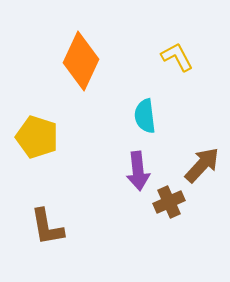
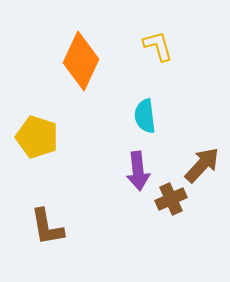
yellow L-shape: moved 19 px left, 11 px up; rotated 12 degrees clockwise
brown cross: moved 2 px right, 3 px up
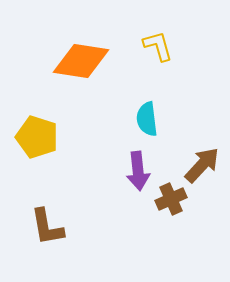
orange diamond: rotated 74 degrees clockwise
cyan semicircle: moved 2 px right, 3 px down
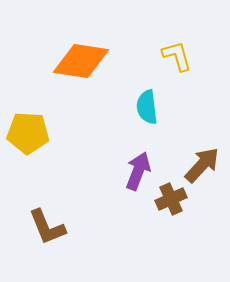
yellow L-shape: moved 19 px right, 10 px down
cyan semicircle: moved 12 px up
yellow pentagon: moved 9 px left, 4 px up; rotated 15 degrees counterclockwise
purple arrow: rotated 153 degrees counterclockwise
brown L-shape: rotated 12 degrees counterclockwise
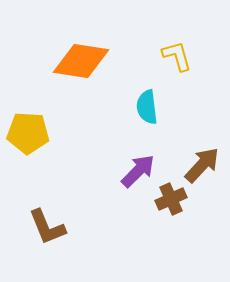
purple arrow: rotated 24 degrees clockwise
